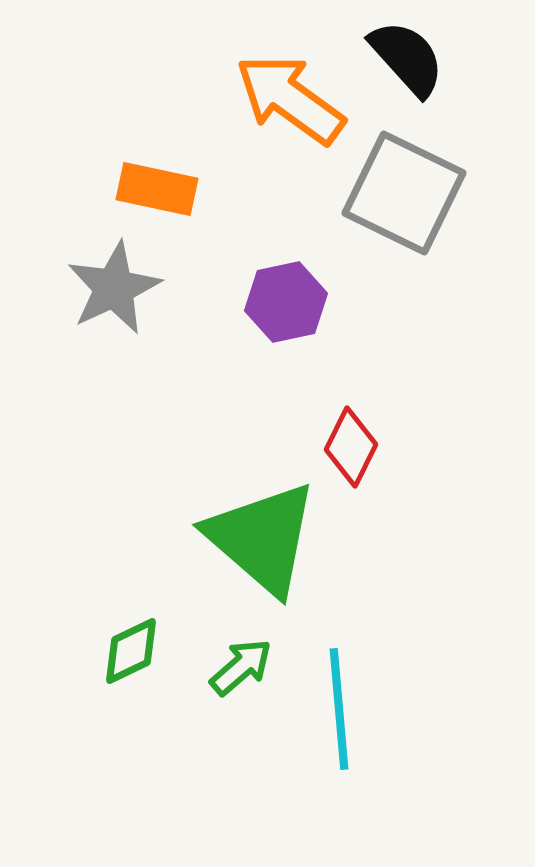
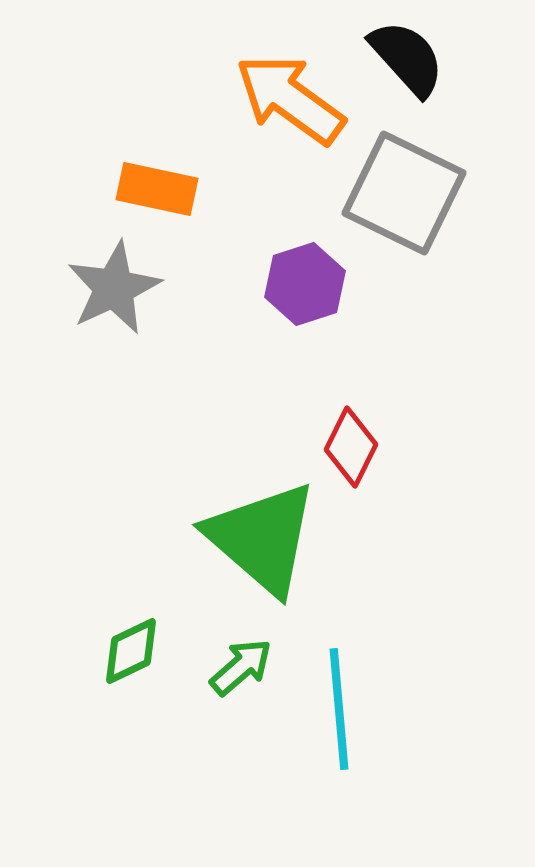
purple hexagon: moved 19 px right, 18 px up; rotated 6 degrees counterclockwise
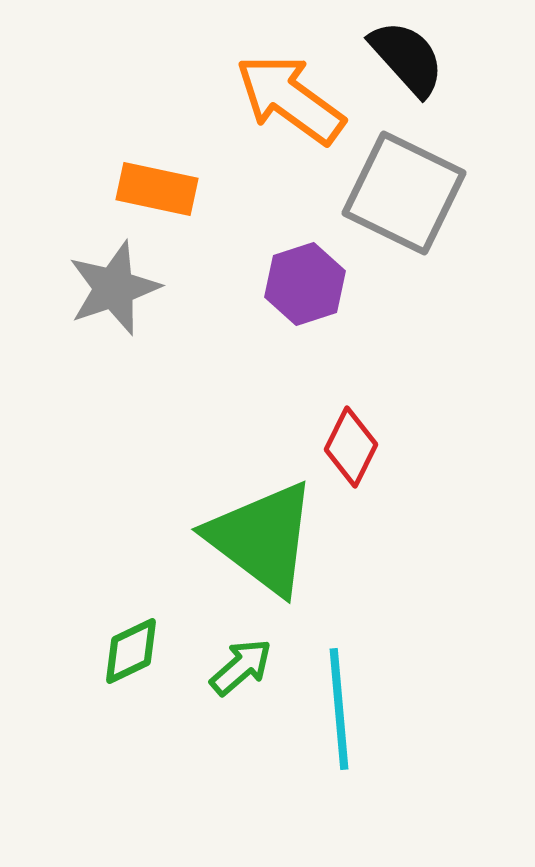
gray star: rotated 6 degrees clockwise
green triangle: rotated 4 degrees counterclockwise
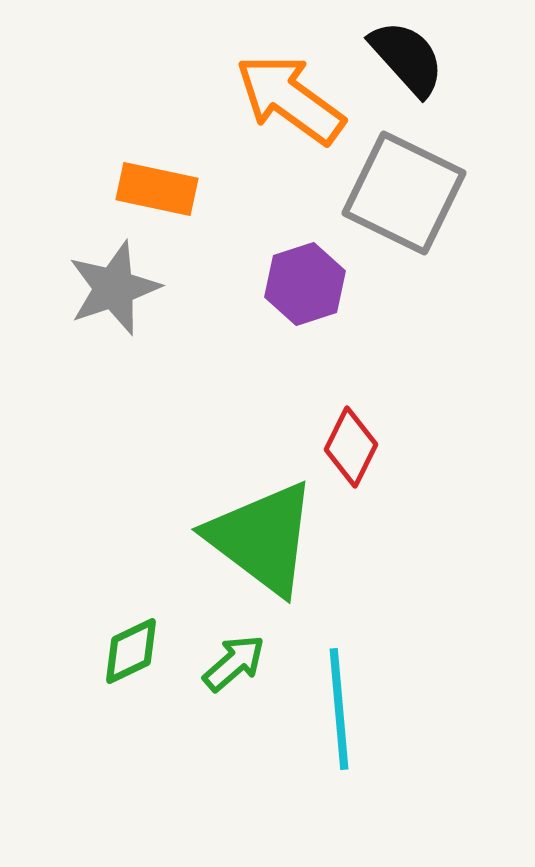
green arrow: moved 7 px left, 4 px up
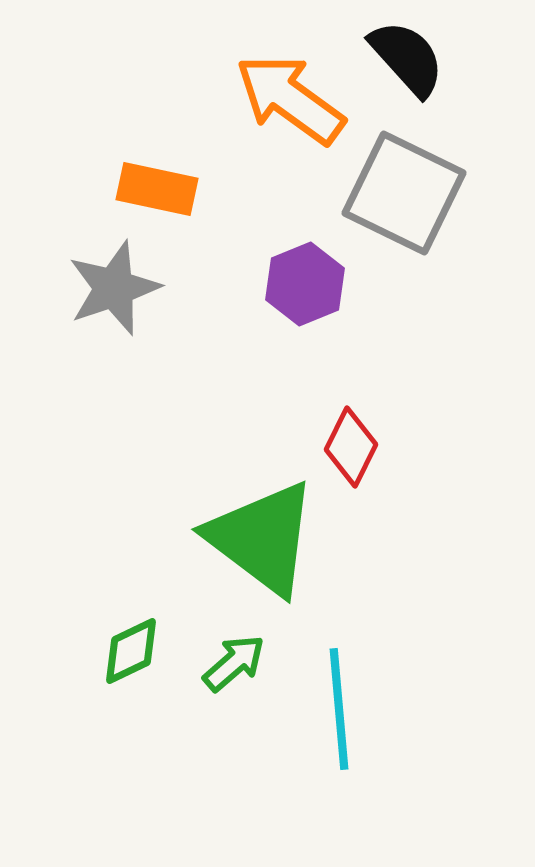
purple hexagon: rotated 4 degrees counterclockwise
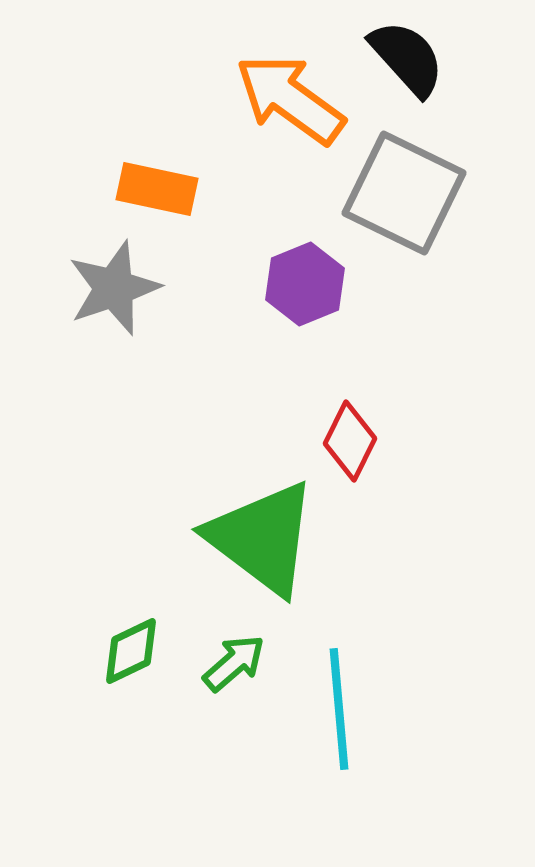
red diamond: moved 1 px left, 6 px up
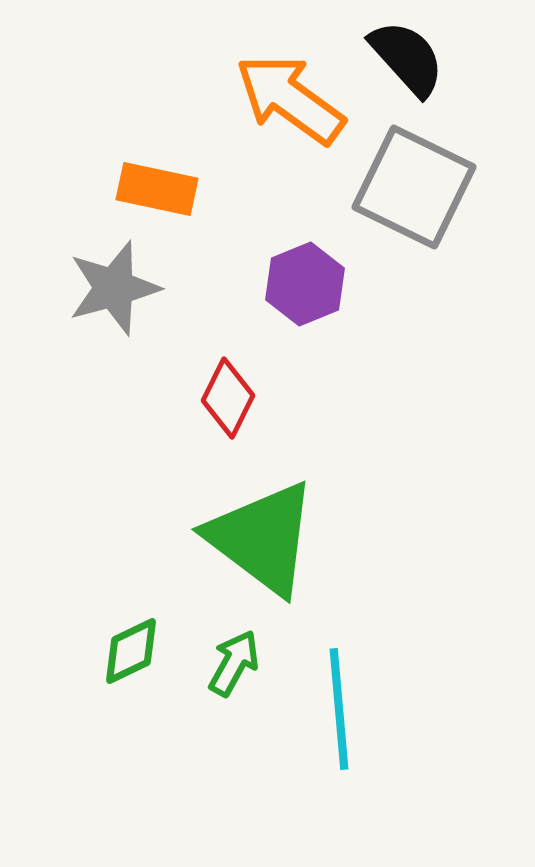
gray square: moved 10 px right, 6 px up
gray star: rotated 4 degrees clockwise
red diamond: moved 122 px left, 43 px up
green arrow: rotated 20 degrees counterclockwise
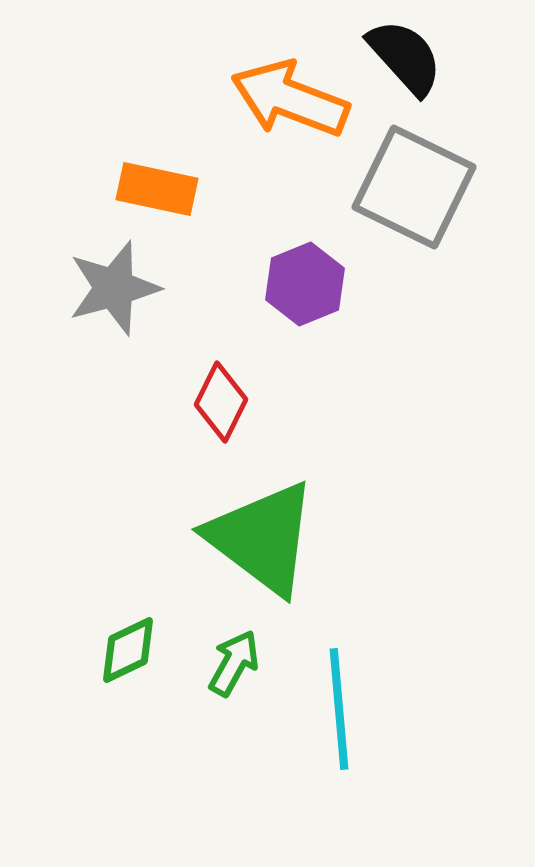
black semicircle: moved 2 px left, 1 px up
orange arrow: rotated 15 degrees counterclockwise
red diamond: moved 7 px left, 4 px down
green diamond: moved 3 px left, 1 px up
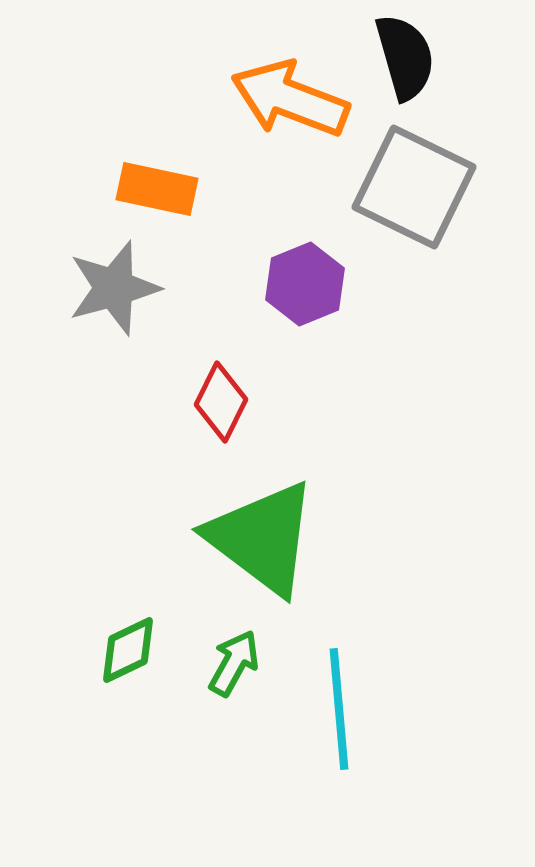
black semicircle: rotated 26 degrees clockwise
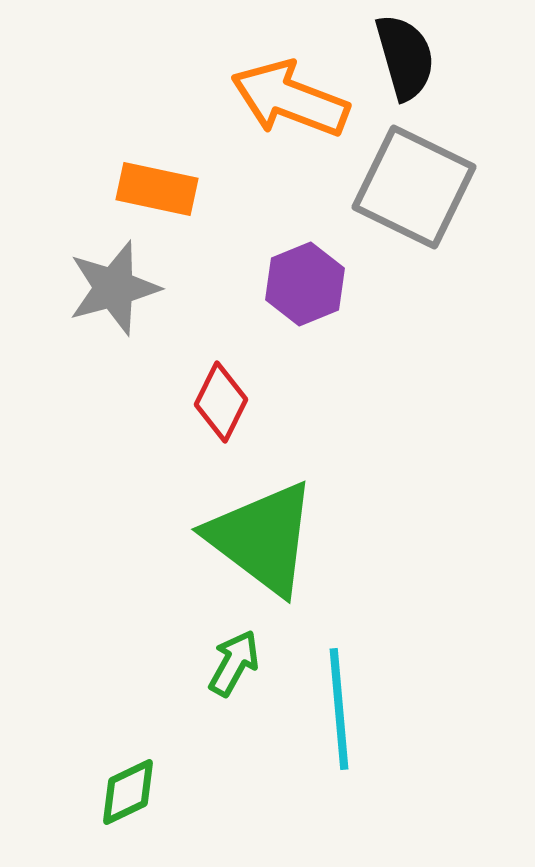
green diamond: moved 142 px down
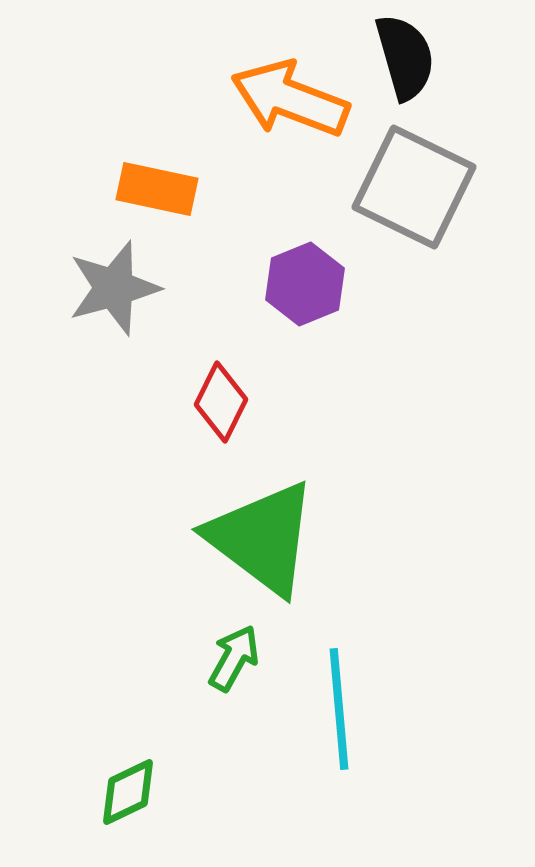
green arrow: moved 5 px up
